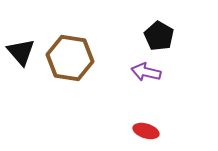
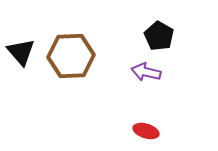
brown hexagon: moved 1 px right, 2 px up; rotated 12 degrees counterclockwise
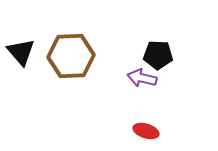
black pentagon: moved 1 px left, 19 px down; rotated 28 degrees counterclockwise
purple arrow: moved 4 px left, 6 px down
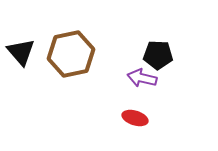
brown hexagon: moved 2 px up; rotated 9 degrees counterclockwise
red ellipse: moved 11 px left, 13 px up
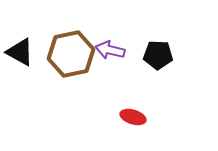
black triangle: moved 1 px left; rotated 20 degrees counterclockwise
purple arrow: moved 32 px left, 28 px up
red ellipse: moved 2 px left, 1 px up
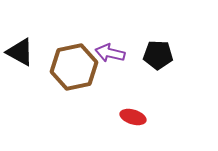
purple arrow: moved 3 px down
brown hexagon: moved 3 px right, 13 px down
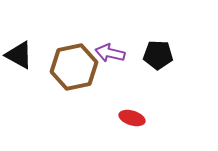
black triangle: moved 1 px left, 3 px down
red ellipse: moved 1 px left, 1 px down
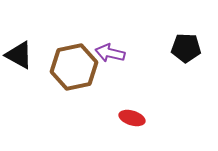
black pentagon: moved 28 px right, 7 px up
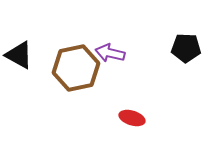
brown hexagon: moved 2 px right, 1 px down
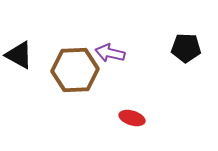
brown hexagon: moved 1 px left, 2 px down; rotated 9 degrees clockwise
